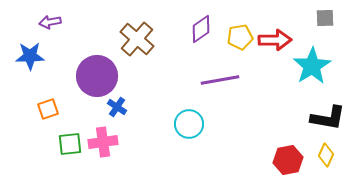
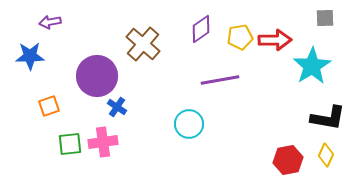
brown cross: moved 6 px right, 5 px down
orange square: moved 1 px right, 3 px up
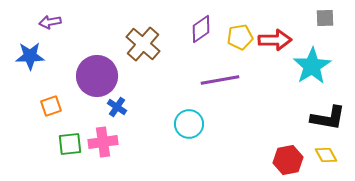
orange square: moved 2 px right
yellow diamond: rotated 55 degrees counterclockwise
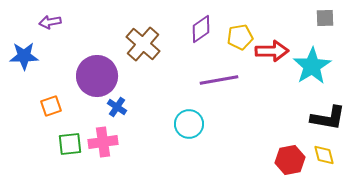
red arrow: moved 3 px left, 11 px down
blue star: moved 6 px left
purple line: moved 1 px left
yellow diamond: moved 2 px left; rotated 15 degrees clockwise
red hexagon: moved 2 px right
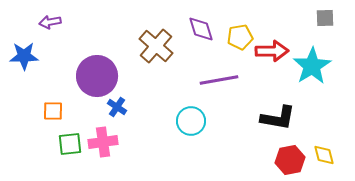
purple diamond: rotated 72 degrees counterclockwise
brown cross: moved 13 px right, 2 px down
orange square: moved 2 px right, 5 px down; rotated 20 degrees clockwise
black L-shape: moved 50 px left
cyan circle: moved 2 px right, 3 px up
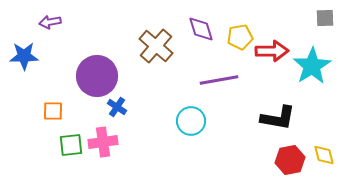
green square: moved 1 px right, 1 px down
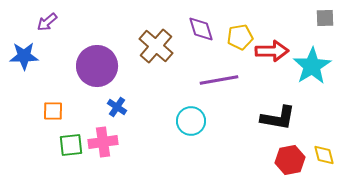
purple arrow: moved 3 px left; rotated 30 degrees counterclockwise
purple circle: moved 10 px up
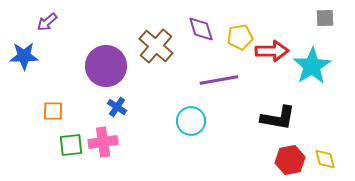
purple circle: moved 9 px right
yellow diamond: moved 1 px right, 4 px down
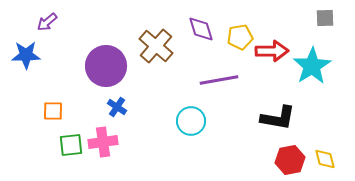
blue star: moved 2 px right, 1 px up
